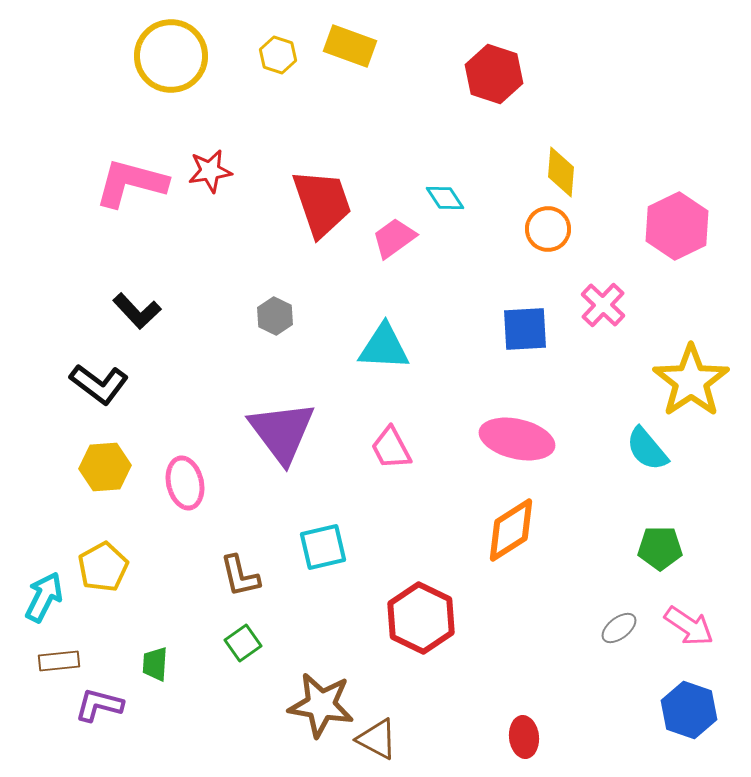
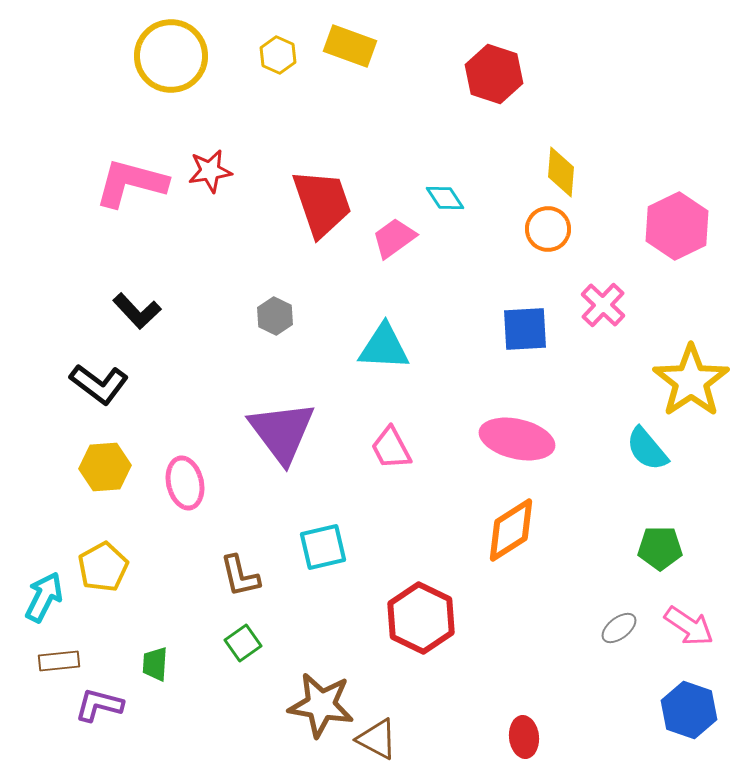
yellow hexagon at (278, 55): rotated 6 degrees clockwise
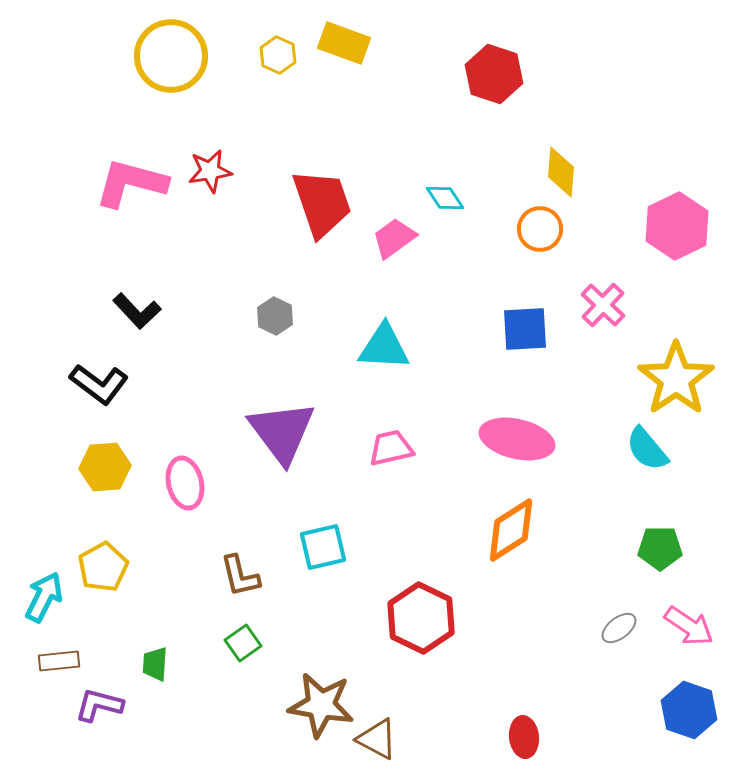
yellow rectangle at (350, 46): moved 6 px left, 3 px up
orange circle at (548, 229): moved 8 px left
yellow star at (691, 381): moved 15 px left, 2 px up
pink trapezoid at (391, 448): rotated 105 degrees clockwise
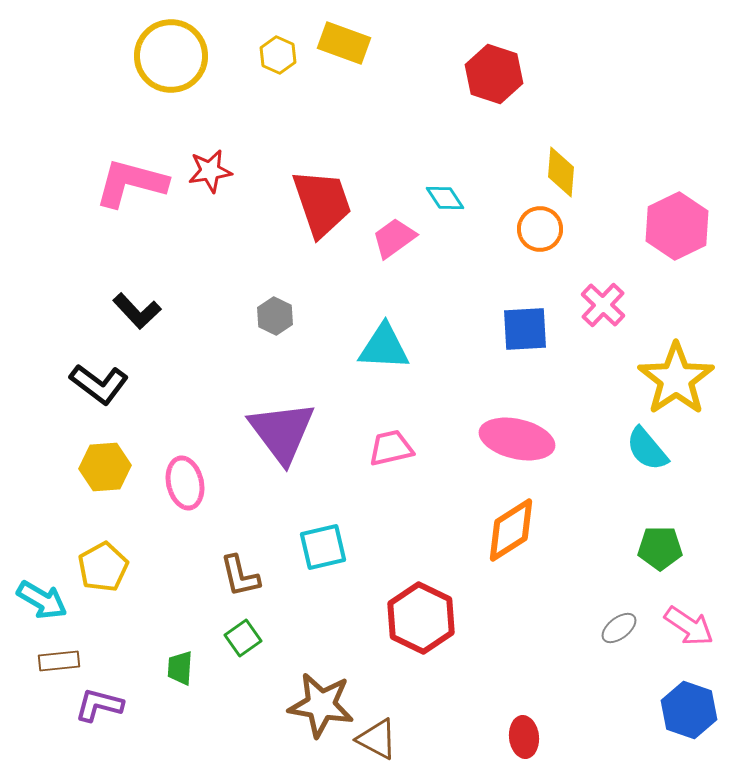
cyan arrow at (44, 597): moved 2 px left, 3 px down; rotated 93 degrees clockwise
green square at (243, 643): moved 5 px up
green trapezoid at (155, 664): moved 25 px right, 4 px down
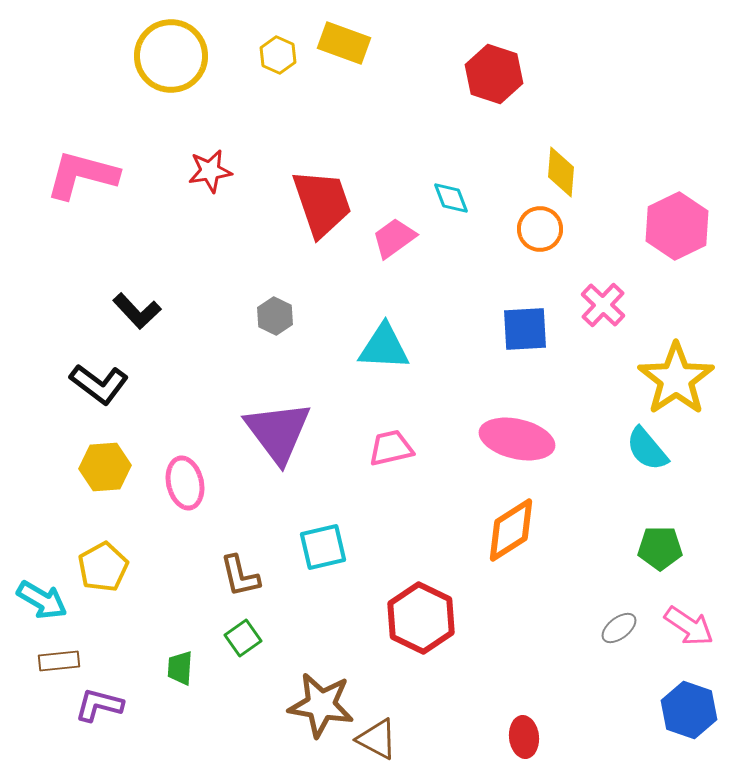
pink L-shape at (131, 183): moved 49 px left, 8 px up
cyan diamond at (445, 198): moved 6 px right; rotated 12 degrees clockwise
purple triangle at (282, 432): moved 4 px left
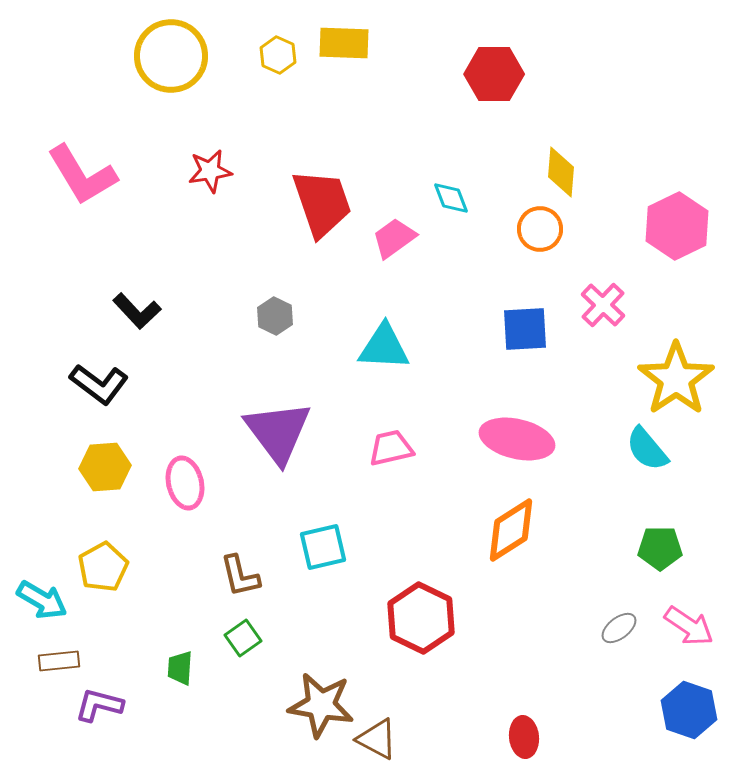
yellow rectangle at (344, 43): rotated 18 degrees counterclockwise
red hexagon at (494, 74): rotated 18 degrees counterclockwise
pink L-shape at (82, 175): rotated 136 degrees counterclockwise
